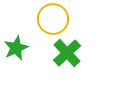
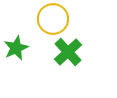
green cross: moved 1 px right, 1 px up
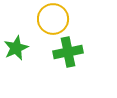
green cross: rotated 32 degrees clockwise
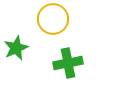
green cross: moved 11 px down
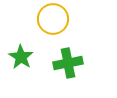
green star: moved 5 px right, 9 px down; rotated 15 degrees counterclockwise
